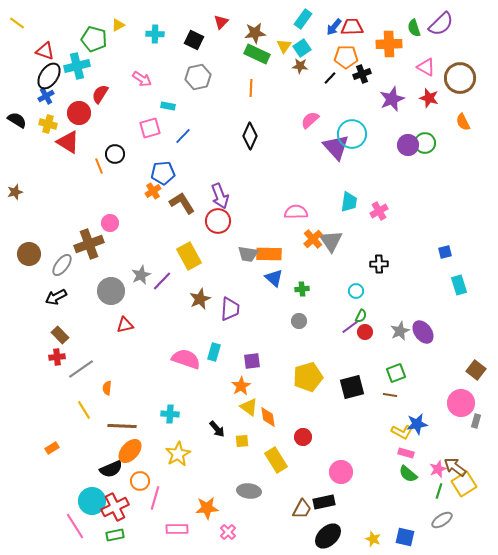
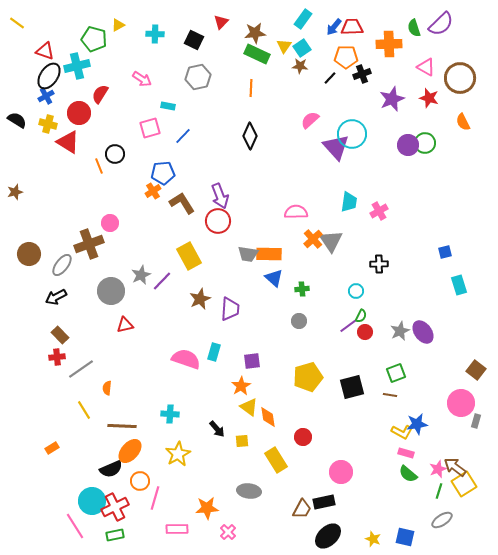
purple line at (350, 327): moved 2 px left, 1 px up
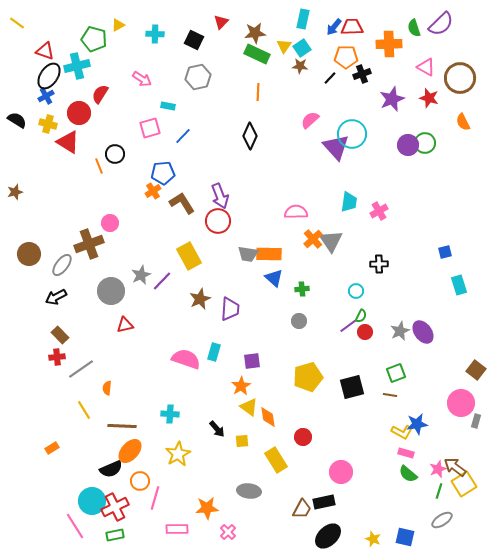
cyan rectangle at (303, 19): rotated 24 degrees counterclockwise
orange line at (251, 88): moved 7 px right, 4 px down
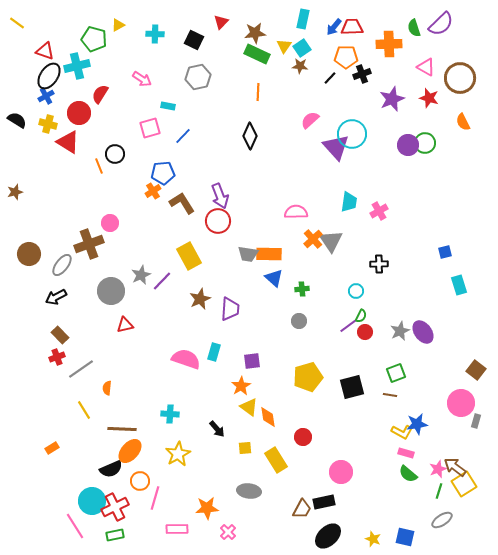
red cross at (57, 357): rotated 14 degrees counterclockwise
brown line at (122, 426): moved 3 px down
yellow square at (242, 441): moved 3 px right, 7 px down
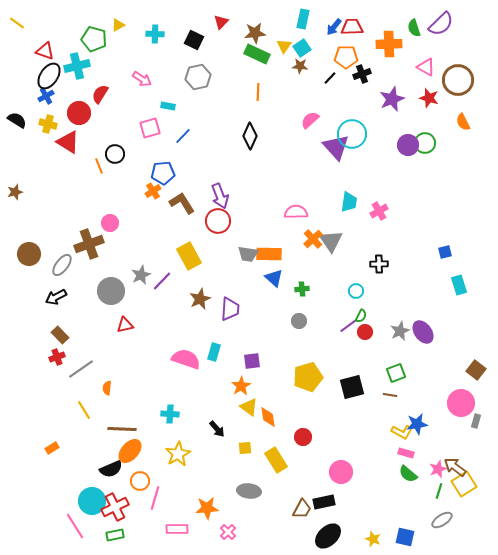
brown circle at (460, 78): moved 2 px left, 2 px down
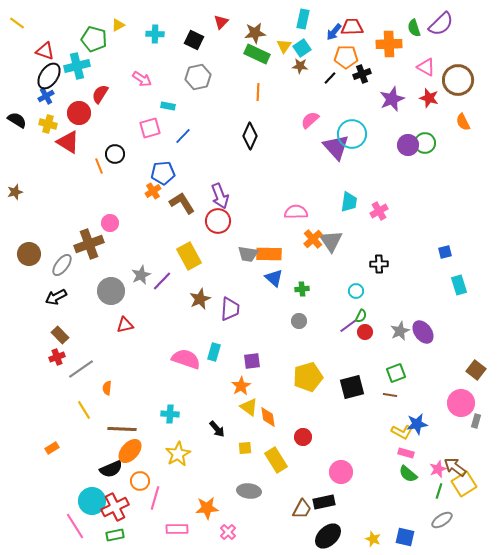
blue arrow at (334, 27): moved 5 px down
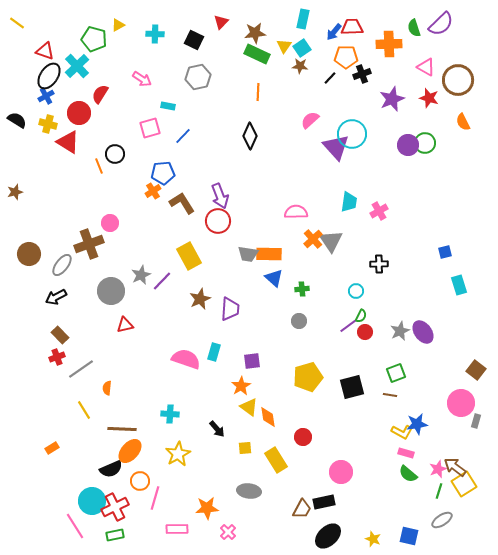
cyan cross at (77, 66): rotated 30 degrees counterclockwise
blue square at (405, 537): moved 4 px right, 1 px up
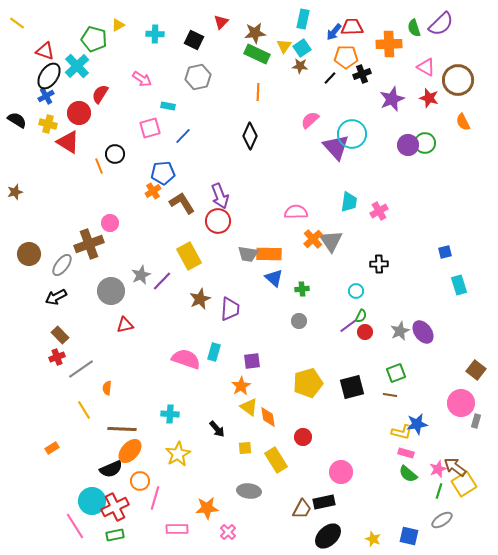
yellow pentagon at (308, 377): moved 6 px down
yellow L-shape at (402, 432): rotated 15 degrees counterclockwise
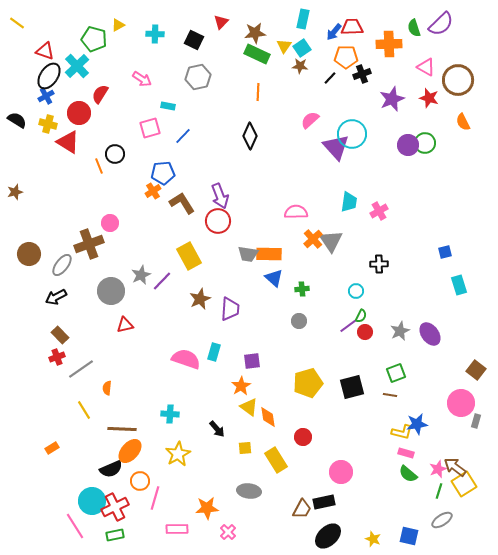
purple ellipse at (423, 332): moved 7 px right, 2 px down
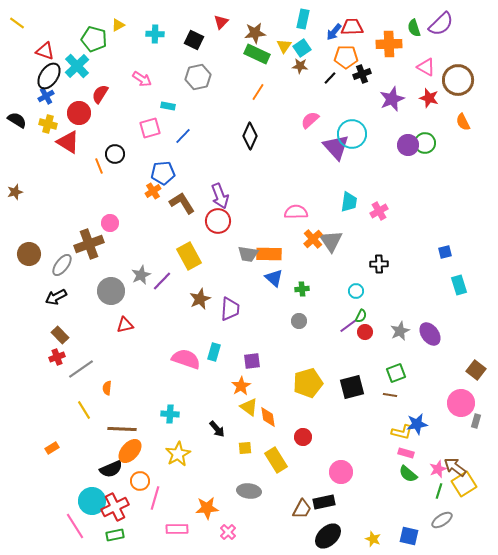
orange line at (258, 92): rotated 30 degrees clockwise
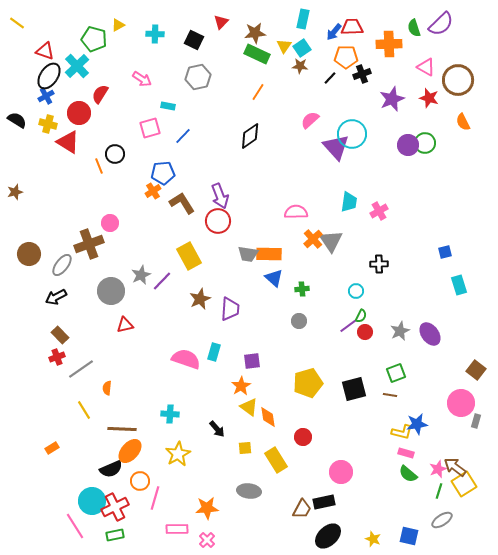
black diamond at (250, 136): rotated 32 degrees clockwise
black square at (352, 387): moved 2 px right, 2 px down
pink cross at (228, 532): moved 21 px left, 8 px down
